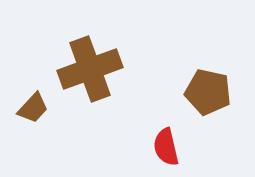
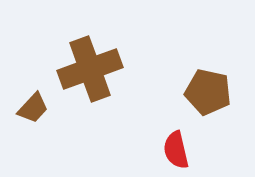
red semicircle: moved 10 px right, 3 px down
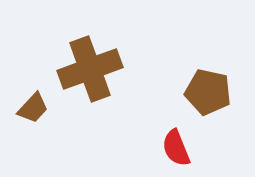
red semicircle: moved 2 px up; rotated 9 degrees counterclockwise
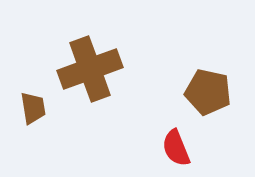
brown trapezoid: rotated 52 degrees counterclockwise
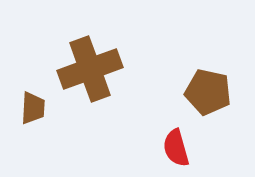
brown trapezoid: rotated 12 degrees clockwise
red semicircle: rotated 6 degrees clockwise
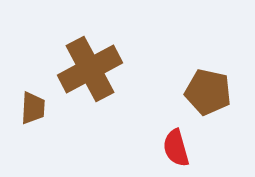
brown cross: rotated 8 degrees counterclockwise
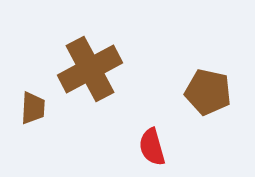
red semicircle: moved 24 px left, 1 px up
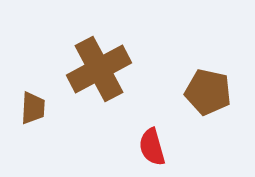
brown cross: moved 9 px right
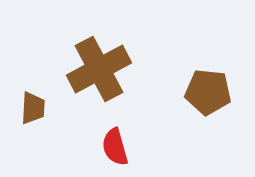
brown pentagon: rotated 6 degrees counterclockwise
red semicircle: moved 37 px left
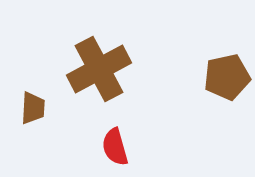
brown pentagon: moved 19 px right, 15 px up; rotated 18 degrees counterclockwise
